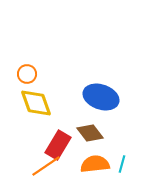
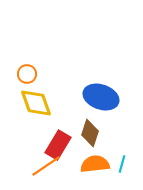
brown diamond: rotated 56 degrees clockwise
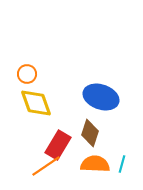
orange semicircle: rotated 8 degrees clockwise
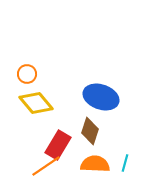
yellow diamond: rotated 20 degrees counterclockwise
brown diamond: moved 2 px up
cyan line: moved 3 px right, 1 px up
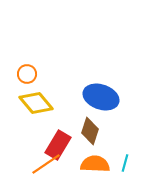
orange line: moved 2 px up
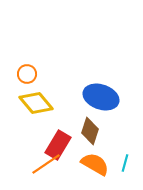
orange semicircle: rotated 28 degrees clockwise
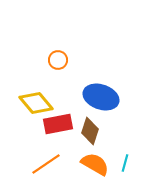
orange circle: moved 31 px right, 14 px up
red rectangle: moved 21 px up; rotated 48 degrees clockwise
